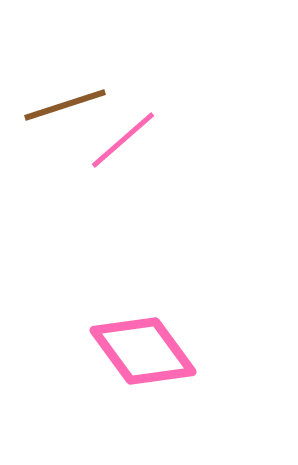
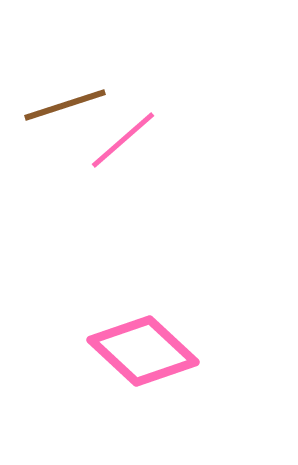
pink diamond: rotated 11 degrees counterclockwise
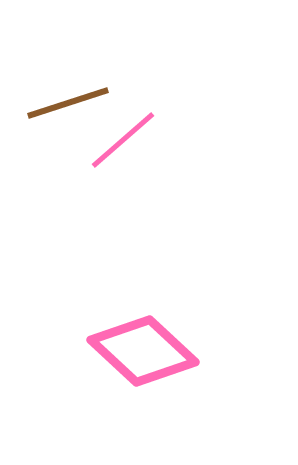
brown line: moved 3 px right, 2 px up
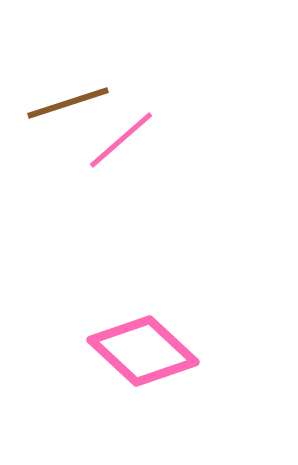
pink line: moved 2 px left
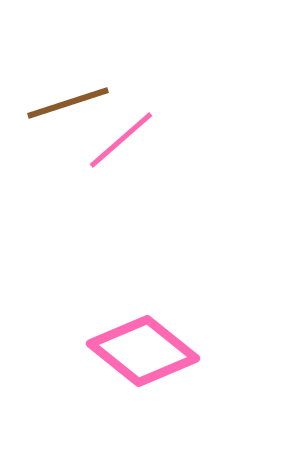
pink diamond: rotated 4 degrees counterclockwise
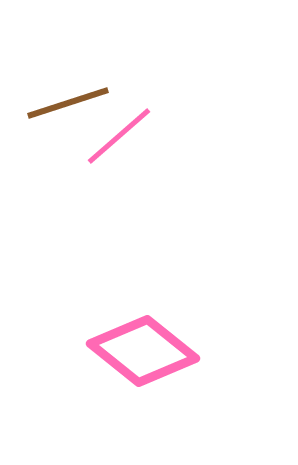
pink line: moved 2 px left, 4 px up
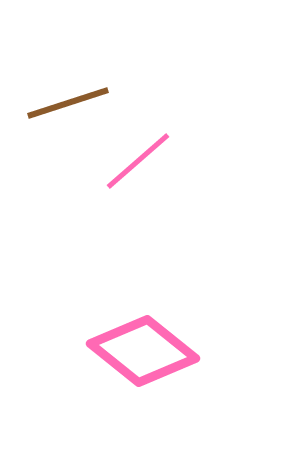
pink line: moved 19 px right, 25 px down
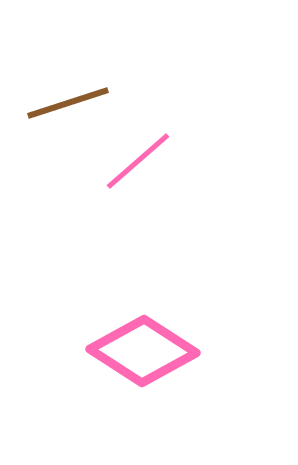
pink diamond: rotated 6 degrees counterclockwise
